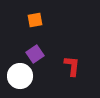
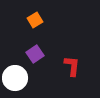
orange square: rotated 21 degrees counterclockwise
white circle: moved 5 px left, 2 px down
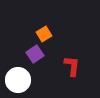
orange square: moved 9 px right, 14 px down
white circle: moved 3 px right, 2 px down
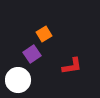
purple square: moved 3 px left
red L-shape: rotated 75 degrees clockwise
